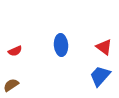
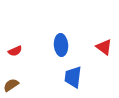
blue trapezoid: moved 27 px left, 1 px down; rotated 35 degrees counterclockwise
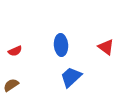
red triangle: moved 2 px right
blue trapezoid: moved 2 px left; rotated 40 degrees clockwise
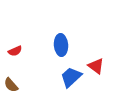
red triangle: moved 10 px left, 19 px down
brown semicircle: rotated 98 degrees counterclockwise
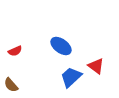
blue ellipse: moved 1 px down; rotated 50 degrees counterclockwise
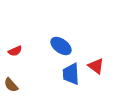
blue trapezoid: moved 3 px up; rotated 50 degrees counterclockwise
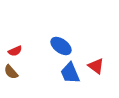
blue trapezoid: moved 1 px left, 1 px up; rotated 20 degrees counterclockwise
brown semicircle: moved 13 px up
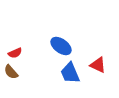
red semicircle: moved 2 px down
red triangle: moved 2 px right, 1 px up; rotated 12 degrees counterclockwise
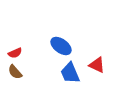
red triangle: moved 1 px left
brown semicircle: moved 4 px right
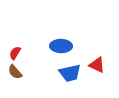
blue ellipse: rotated 35 degrees counterclockwise
red semicircle: rotated 144 degrees clockwise
blue trapezoid: rotated 80 degrees counterclockwise
